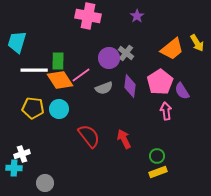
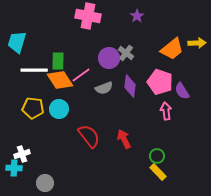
yellow arrow: rotated 60 degrees counterclockwise
pink pentagon: rotated 20 degrees counterclockwise
yellow rectangle: rotated 66 degrees clockwise
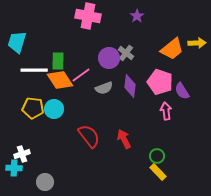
cyan circle: moved 5 px left
gray circle: moved 1 px up
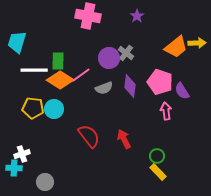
orange trapezoid: moved 4 px right, 2 px up
orange diamond: rotated 24 degrees counterclockwise
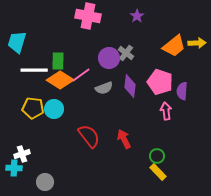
orange trapezoid: moved 2 px left, 1 px up
purple semicircle: rotated 36 degrees clockwise
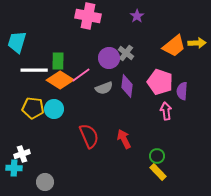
purple diamond: moved 3 px left
red semicircle: rotated 15 degrees clockwise
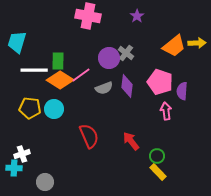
yellow pentagon: moved 3 px left
red arrow: moved 7 px right, 2 px down; rotated 12 degrees counterclockwise
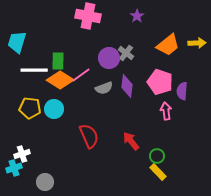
orange trapezoid: moved 6 px left, 1 px up
cyan cross: rotated 21 degrees counterclockwise
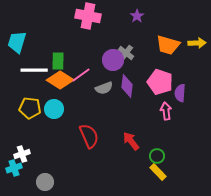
orange trapezoid: rotated 55 degrees clockwise
purple circle: moved 4 px right, 2 px down
purple semicircle: moved 2 px left, 2 px down
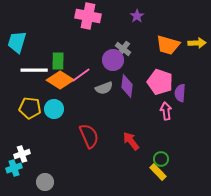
gray cross: moved 3 px left, 4 px up
green circle: moved 4 px right, 3 px down
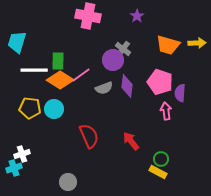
yellow rectangle: rotated 18 degrees counterclockwise
gray circle: moved 23 px right
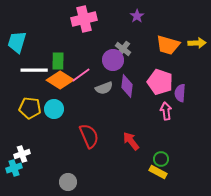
pink cross: moved 4 px left, 3 px down; rotated 25 degrees counterclockwise
